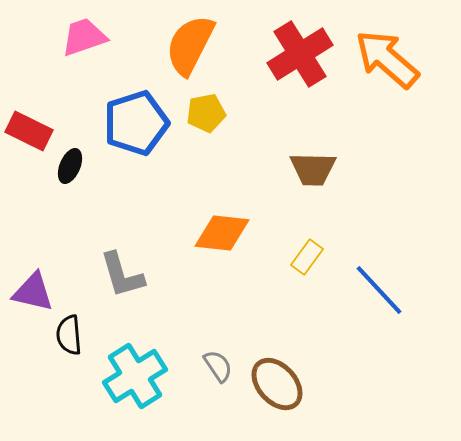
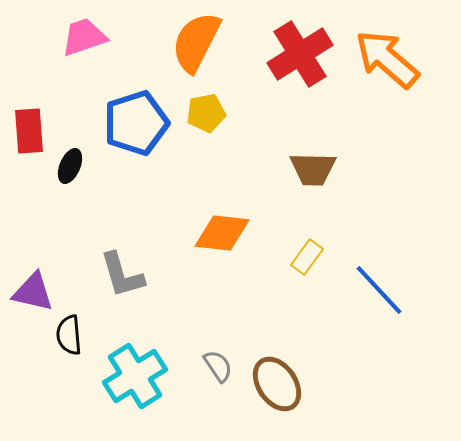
orange semicircle: moved 6 px right, 3 px up
red rectangle: rotated 60 degrees clockwise
brown ellipse: rotated 8 degrees clockwise
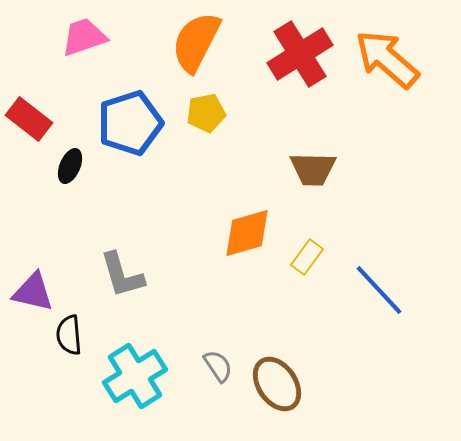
blue pentagon: moved 6 px left
red rectangle: moved 12 px up; rotated 48 degrees counterclockwise
orange diamond: moved 25 px right; rotated 22 degrees counterclockwise
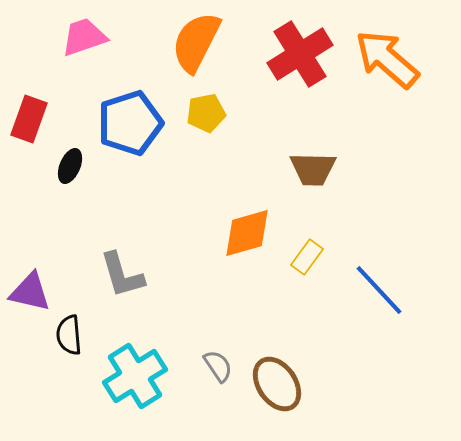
red rectangle: rotated 72 degrees clockwise
purple triangle: moved 3 px left
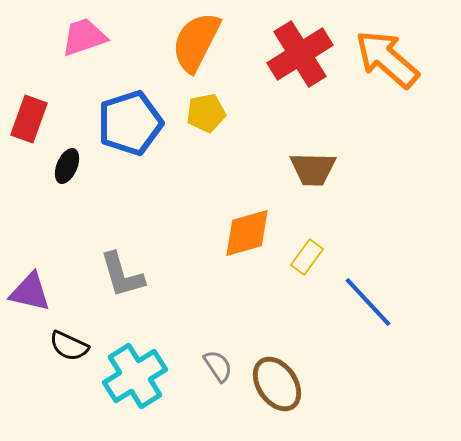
black ellipse: moved 3 px left
blue line: moved 11 px left, 12 px down
black semicircle: moved 11 px down; rotated 60 degrees counterclockwise
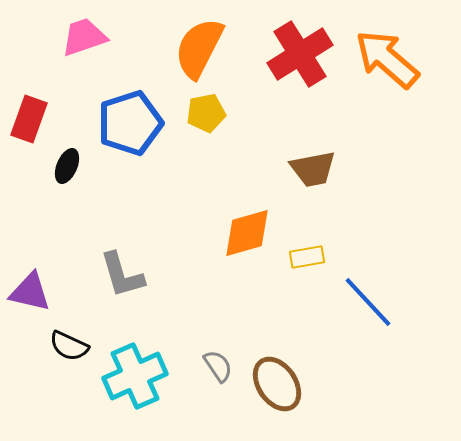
orange semicircle: moved 3 px right, 6 px down
brown trapezoid: rotated 12 degrees counterclockwise
yellow rectangle: rotated 44 degrees clockwise
cyan cross: rotated 8 degrees clockwise
